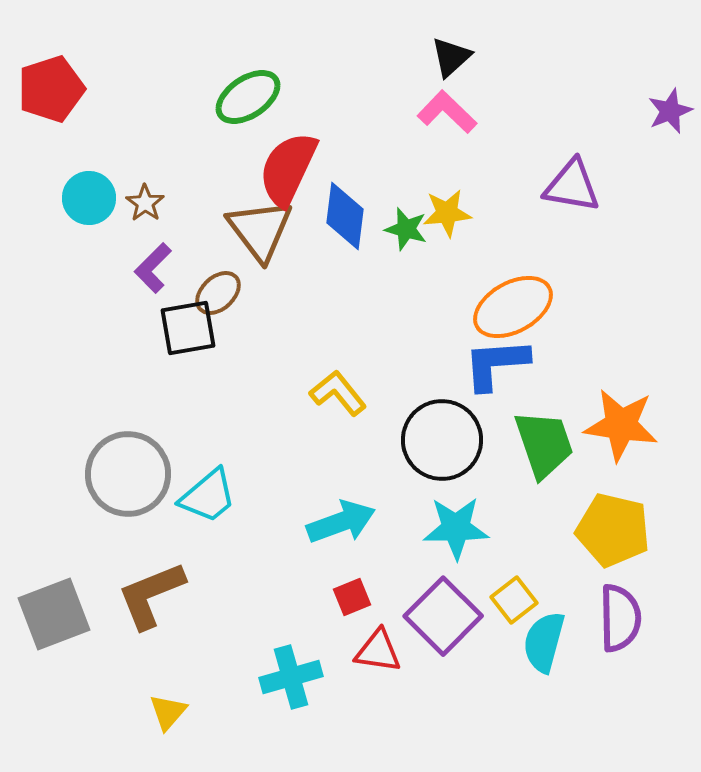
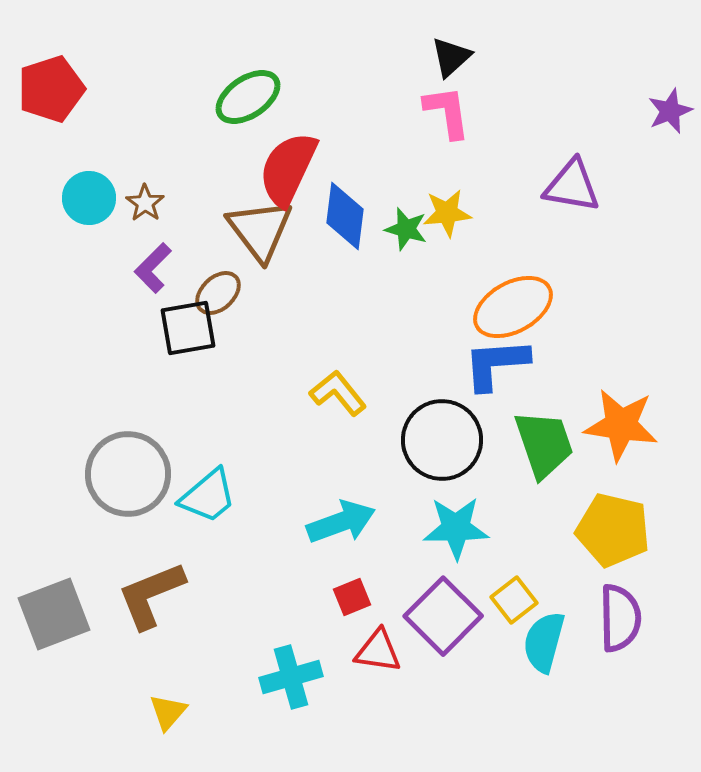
pink L-shape: rotated 38 degrees clockwise
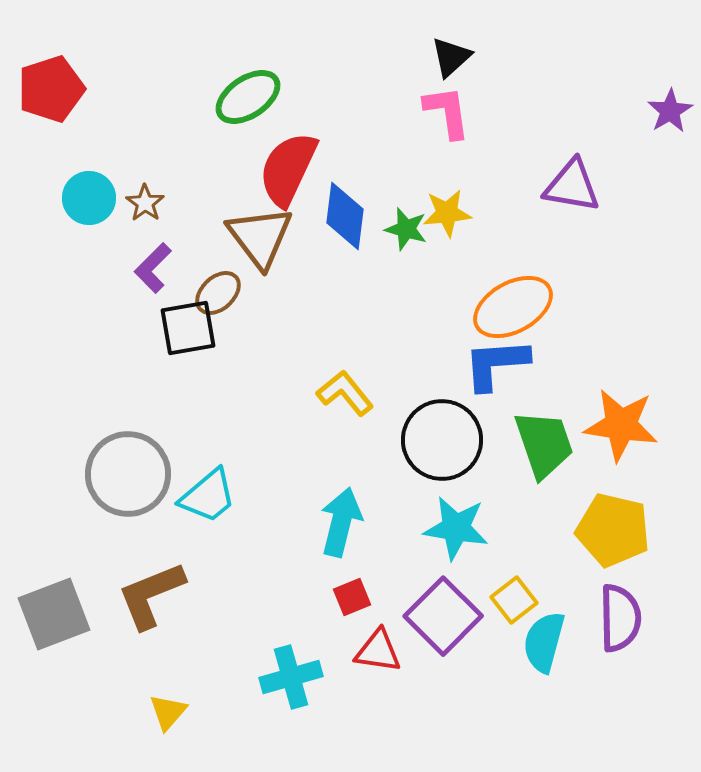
purple star: rotated 9 degrees counterclockwise
brown triangle: moved 7 px down
yellow L-shape: moved 7 px right
cyan arrow: rotated 56 degrees counterclockwise
cyan star: rotated 10 degrees clockwise
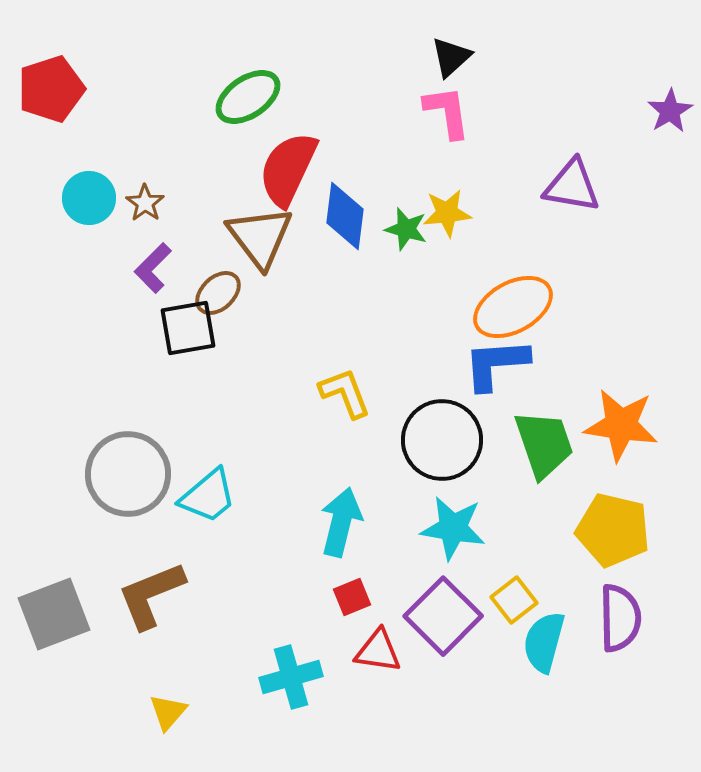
yellow L-shape: rotated 18 degrees clockwise
cyan star: moved 3 px left
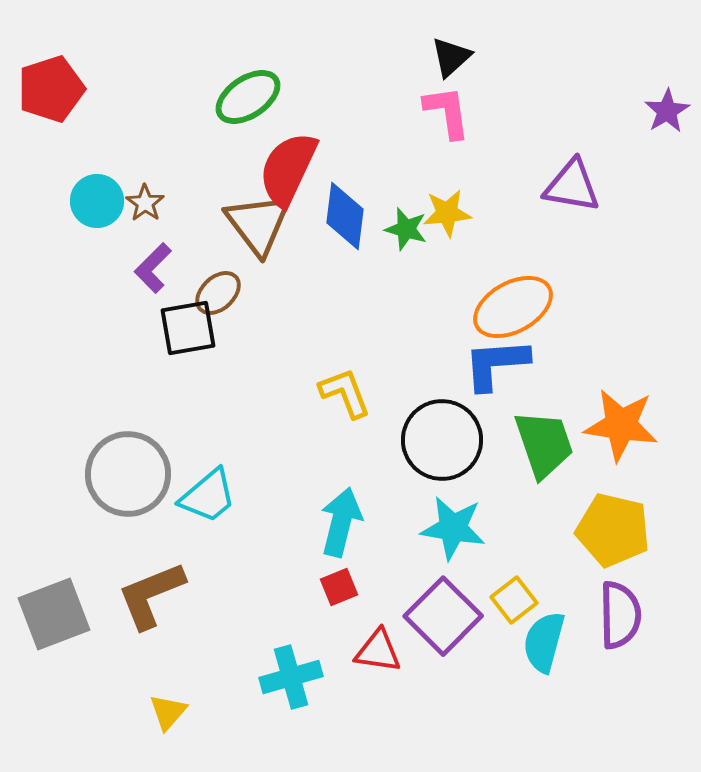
purple star: moved 3 px left
cyan circle: moved 8 px right, 3 px down
brown triangle: moved 2 px left, 13 px up
red square: moved 13 px left, 10 px up
purple semicircle: moved 3 px up
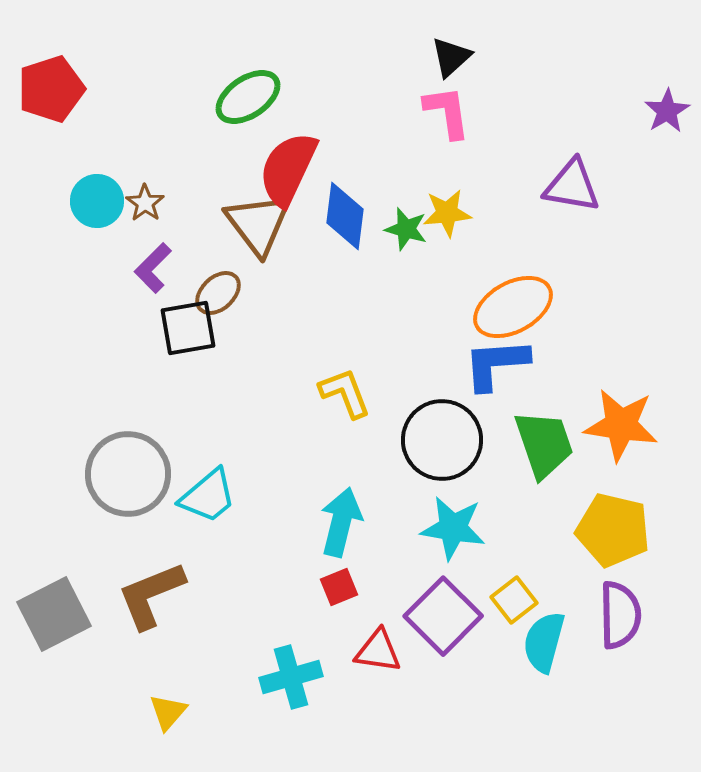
gray square: rotated 6 degrees counterclockwise
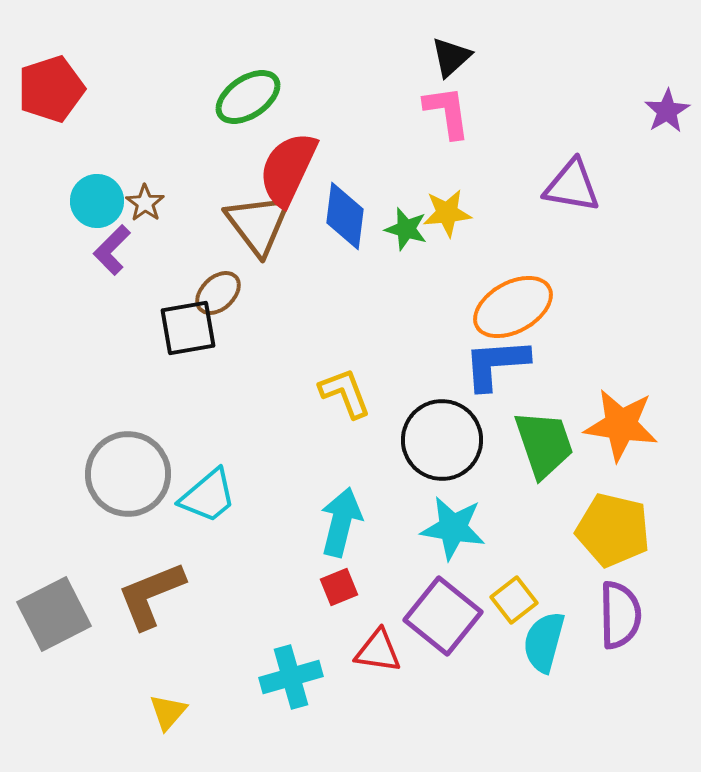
purple L-shape: moved 41 px left, 18 px up
purple square: rotated 6 degrees counterclockwise
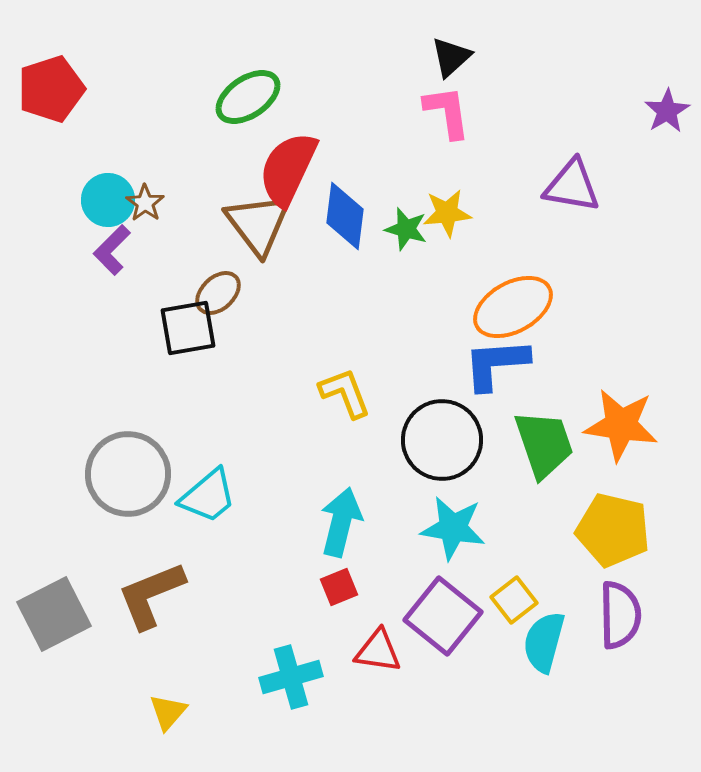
cyan circle: moved 11 px right, 1 px up
